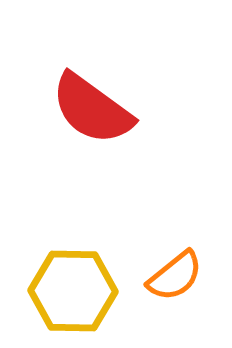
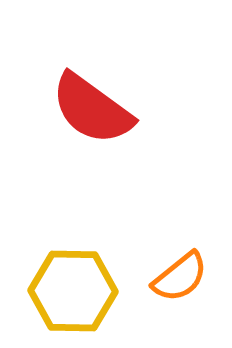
orange semicircle: moved 5 px right, 1 px down
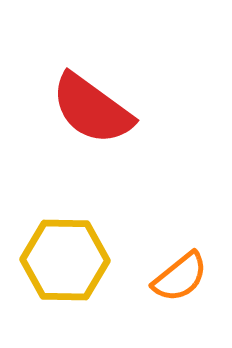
yellow hexagon: moved 8 px left, 31 px up
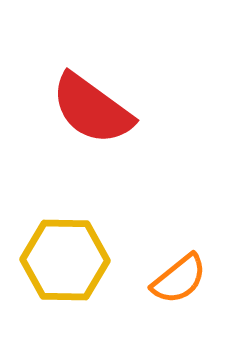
orange semicircle: moved 1 px left, 2 px down
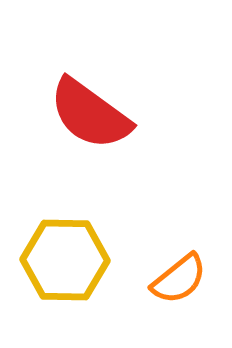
red semicircle: moved 2 px left, 5 px down
